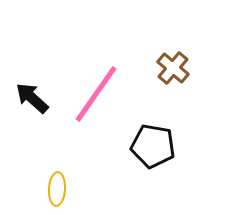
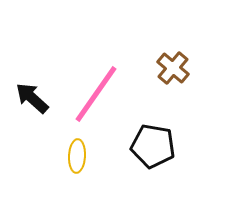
yellow ellipse: moved 20 px right, 33 px up
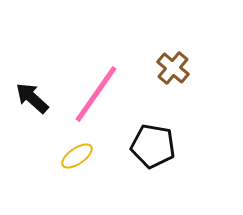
yellow ellipse: rotated 52 degrees clockwise
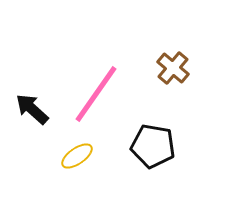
black arrow: moved 11 px down
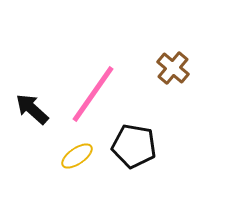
pink line: moved 3 px left
black pentagon: moved 19 px left
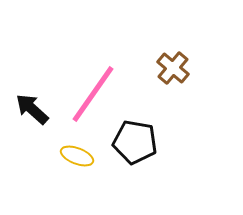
black pentagon: moved 1 px right, 4 px up
yellow ellipse: rotated 56 degrees clockwise
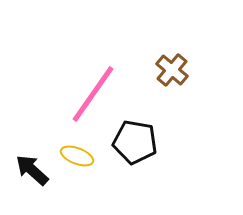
brown cross: moved 1 px left, 2 px down
black arrow: moved 61 px down
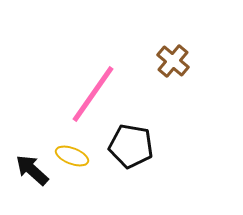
brown cross: moved 1 px right, 9 px up
black pentagon: moved 4 px left, 4 px down
yellow ellipse: moved 5 px left
